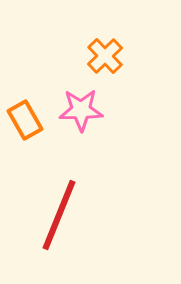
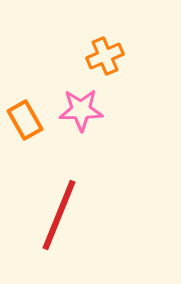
orange cross: rotated 21 degrees clockwise
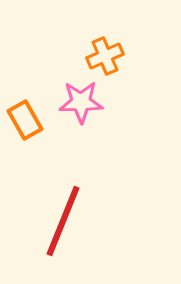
pink star: moved 8 px up
red line: moved 4 px right, 6 px down
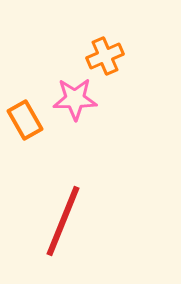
pink star: moved 6 px left, 3 px up
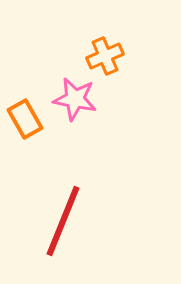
pink star: rotated 12 degrees clockwise
orange rectangle: moved 1 px up
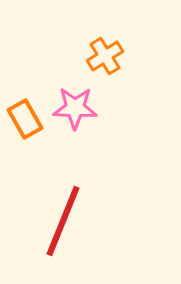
orange cross: rotated 9 degrees counterclockwise
pink star: moved 9 px down; rotated 9 degrees counterclockwise
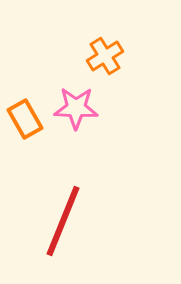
pink star: moved 1 px right
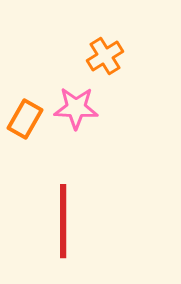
orange rectangle: rotated 60 degrees clockwise
red line: rotated 22 degrees counterclockwise
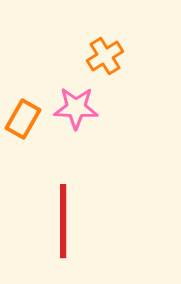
orange rectangle: moved 2 px left
